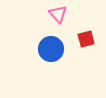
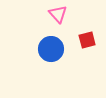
red square: moved 1 px right, 1 px down
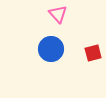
red square: moved 6 px right, 13 px down
